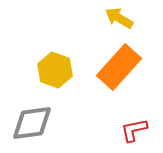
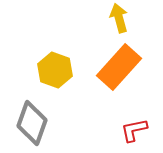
yellow arrow: rotated 44 degrees clockwise
gray diamond: rotated 63 degrees counterclockwise
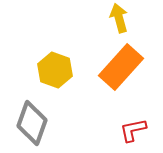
orange rectangle: moved 2 px right
red L-shape: moved 1 px left
